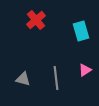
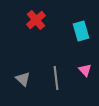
pink triangle: rotated 40 degrees counterclockwise
gray triangle: rotated 28 degrees clockwise
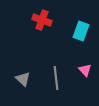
red cross: moved 6 px right; rotated 30 degrees counterclockwise
cyan rectangle: rotated 36 degrees clockwise
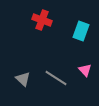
gray line: rotated 50 degrees counterclockwise
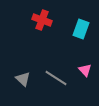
cyan rectangle: moved 2 px up
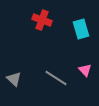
cyan rectangle: rotated 36 degrees counterclockwise
gray triangle: moved 9 px left
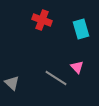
pink triangle: moved 8 px left, 3 px up
gray triangle: moved 2 px left, 4 px down
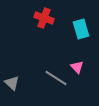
red cross: moved 2 px right, 2 px up
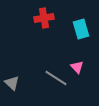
red cross: rotated 30 degrees counterclockwise
